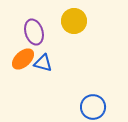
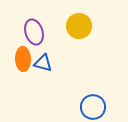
yellow circle: moved 5 px right, 5 px down
orange ellipse: rotated 50 degrees counterclockwise
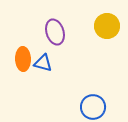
yellow circle: moved 28 px right
purple ellipse: moved 21 px right
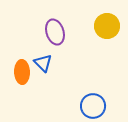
orange ellipse: moved 1 px left, 13 px down
blue triangle: rotated 30 degrees clockwise
blue circle: moved 1 px up
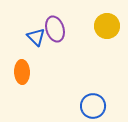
purple ellipse: moved 3 px up
blue triangle: moved 7 px left, 26 px up
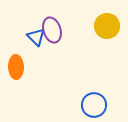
purple ellipse: moved 3 px left, 1 px down
orange ellipse: moved 6 px left, 5 px up
blue circle: moved 1 px right, 1 px up
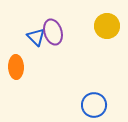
purple ellipse: moved 1 px right, 2 px down
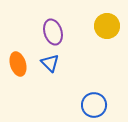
blue triangle: moved 14 px right, 26 px down
orange ellipse: moved 2 px right, 3 px up; rotated 15 degrees counterclockwise
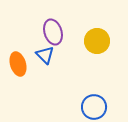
yellow circle: moved 10 px left, 15 px down
blue triangle: moved 5 px left, 8 px up
blue circle: moved 2 px down
